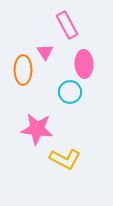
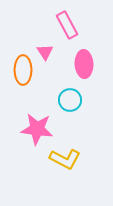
cyan circle: moved 8 px down
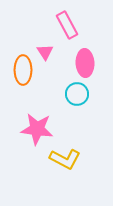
pink ellipse: moved 1 px right, 1 px up
cyan circle: moved 7 px right, 6 px up
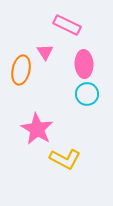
pink rectangle: rotated 36 degrees counterclockwise
pink ellipse: moved 1 px left, 1 px down
orange ellipse: moved 2 px left; rotated 12 degrees clockwise
cyan circle: moved 10 px right
pink star: rotated 24 degrees clockwise
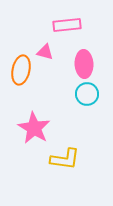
pink rectangle: rotated 32 degrees counterclockwise
pink triangle: rotated 42 degrees counterclockwise
pink star: moved 3 px left, 1 px up
yellow L-shape: rotated 20 degrees counterclockwise
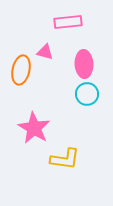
pink rectangle: moved 1 px right, 3 px up
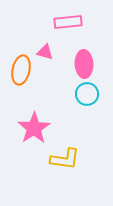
pink star: rotated 8 degrees clockwise
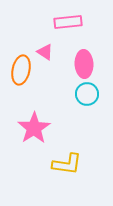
pink triangle: rotated 18 degrees clockwise
yellow L-shape: moved 2 px right, 5 px down
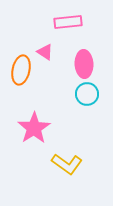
yellow L-shape: rotated 28 degrees clockwise
